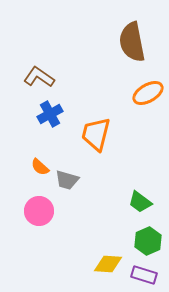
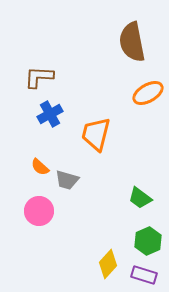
brown L-shape: rotated 32 degrees counterclockwise
green trapezoid: moved 4 px up
yellow diamond: rotated 52 degrees counterclockwise
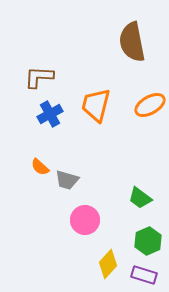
orange ellipse: moved 2 px right, 12 px down
orange trapezoid: moved 29 px up
pink circle: moved 46 px right, 9 px down
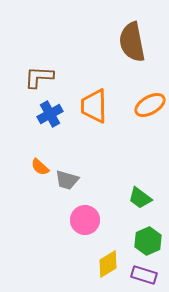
orange trapezoid: moved 2 px left, 1 px down; rotated 15 degrees counterclockwise
yellow diamond: rotated 16 degrees clockwise
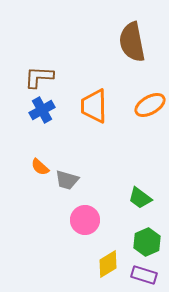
blue cross: moved 8 px left, 4 px up
green hexagon: moved 1 px left, 1 px down
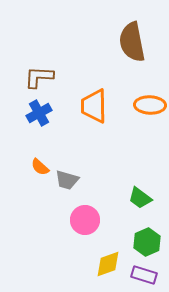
orange ellipse: rotated 32 degrees clockwise
blue cross: moved 3 px left, 3 px down
yellow diamond: rotated 12 degrees clockwise
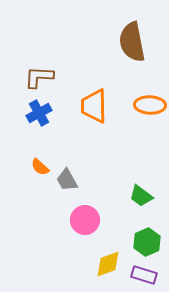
gray trapezoid: rotated 45 degrees clockwise
green trapezoid: moved 1 px right, 2 px up
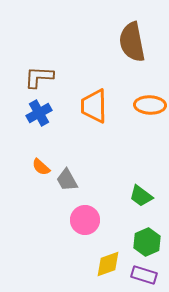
orange semicircle: moved 1 px right
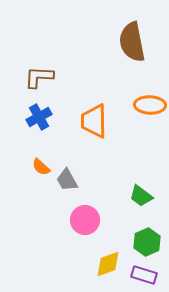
orange trapezoid: moved 15 px down
blue cross: moved 4 px down
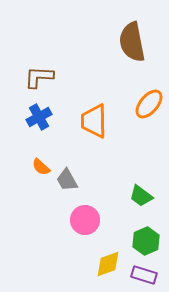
orange ellipse: moved 1 px left, 1 px up; rotated 52 degrees counterclockwise
green hexagon: moved 1 px left, 1 px up
